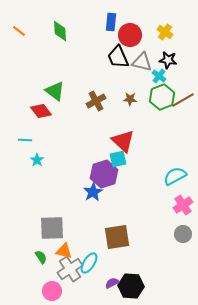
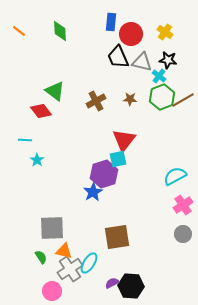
red circle: moved 1 px right, 1 px up
red triangle: moved 1 px right, 1 px up; rotated 25 degrees clockwise
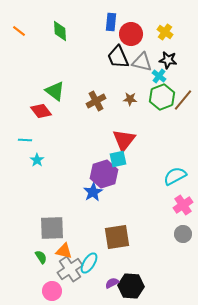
brown line: rotated 20 degrees counterclockwise
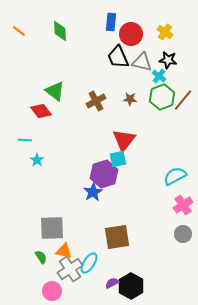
black hexagon: rotated 25 degrees clockwise
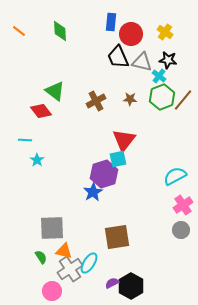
gray circle: moved 2 px left, 4 px up
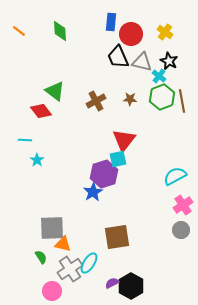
black star: moved 1 px right, 1 px down; rotated 18 degrees clockwise
brown line: moved 1 px left, 1 px down; rotated 50 degrees counterclockwise
orange triangle: moved 1 px left, 7 px up
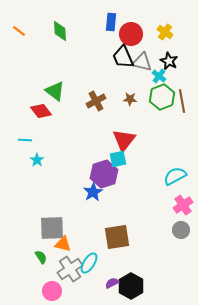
black trapezoid: moved 5 px right
